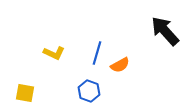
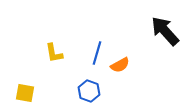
yellow L-shape: rotated 55 degrees clockwise
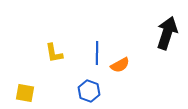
black arrow: moved 2 px right, 2 px down; rotated 60 degrees clockwise
blue line: rotated 15 degrees counterclockwise
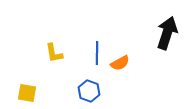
orange semicircle: moved 2 px up
yellow square: moved 2 px right
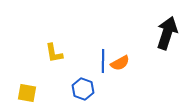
blue line: moved 6 px right, 8 px down
blue hexagon: moved 6 px left, 2 px up
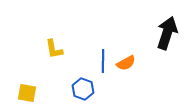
yellow L-shape: moved 4 px up
orange semicircle: moved 6 px right
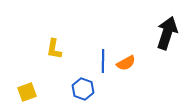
yellow L-shape: rotated 20 degrees clockwise
yellow square: moved 1 px up; rotated 30 degrees counterclockwise
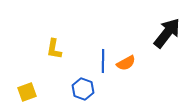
black arrow: rotated 20 degrees clockwise
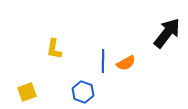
blue hexagon: moved 3 px down
